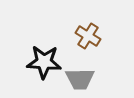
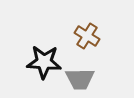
brown cross: moved 1 px left
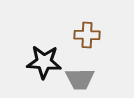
brown cross: moved 1 px up; rotated 30 degrees counterclockwise
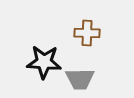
brown cross: moved 2 px up
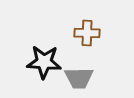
gray trapezoid: moved 1 px left, 1 px up
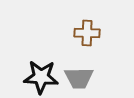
black star: moved 3 px left, 15 px down
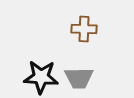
brown cross: moved 3 px left, 4 px up
